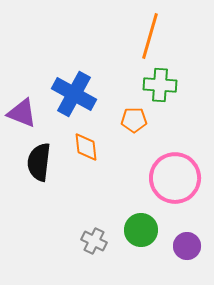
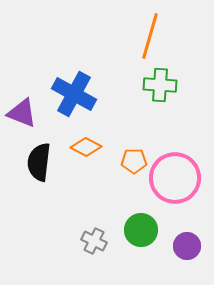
orange pentagon: moved 41 px down
orange diamond: rotated 56 degrees counterclockwise
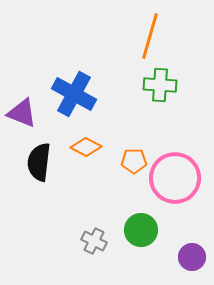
purple circle: moved 5 px right, 11 px down
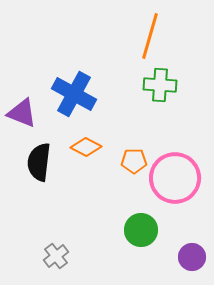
gray cross: moved 38 px left, 15 px down; rotated 25 degrees clockwise
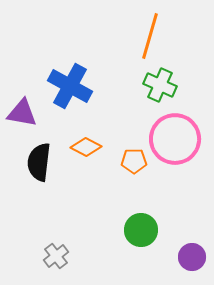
green cross: rotated 20 degrees clockwise
blue cross: moved 4 px left, 8 px up
purple triangle: rotated 12 degrees counterclockwise
pink circle: moved 39 px up
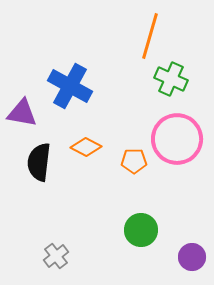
green cross: moved 11 px right, 6 px up
pink circle: moved 2 px right
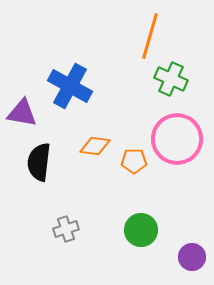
orange diamond: moved 9 px right, 1 px up; rotated 20 degrees counterclockwise
gray cross: moved 10 px right, 27 px up; rotated 20 degrees clockwise
